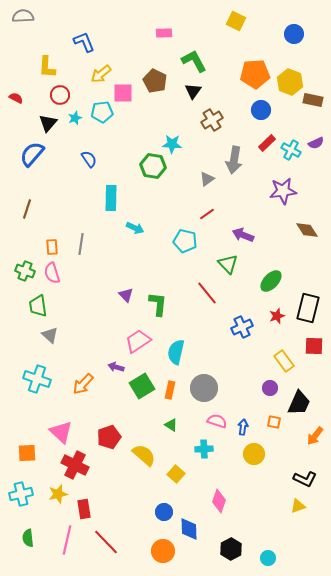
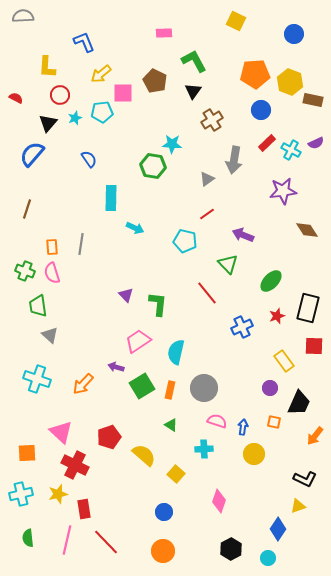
blue diamond at (189, 529): moved 89 px right; rotated 35 degrees clockwise
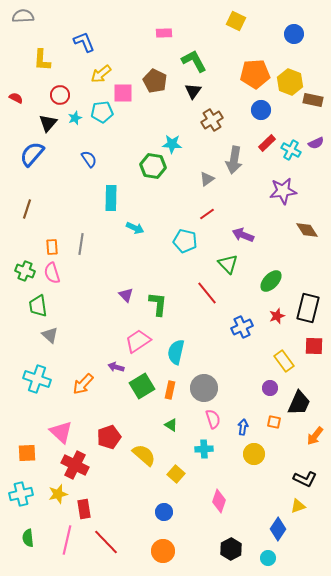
yellow L-shape at (47, 67): moved 5 px left, 7 px up
pink semicircle at (217, 421): moved 4 px left, 2 px up; rotated 54 degrees clockwise
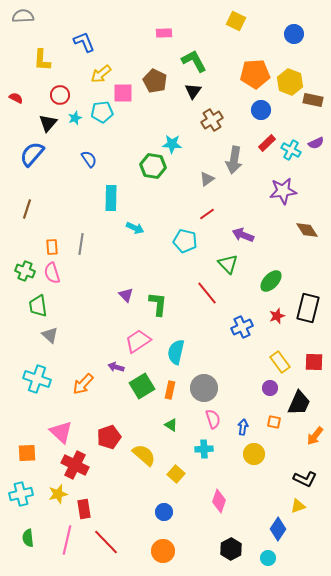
red square at (314, 346): moved 16 px down
yellow rectangle at (284, 361): moved 4 px left, 1 px down
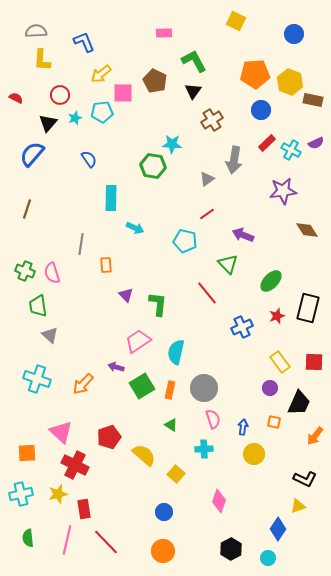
gray semicircle at (23, 16): moved 13 px right, 15 px down
orange rectangle at (52, 247): moved 54 px right, 18 px down
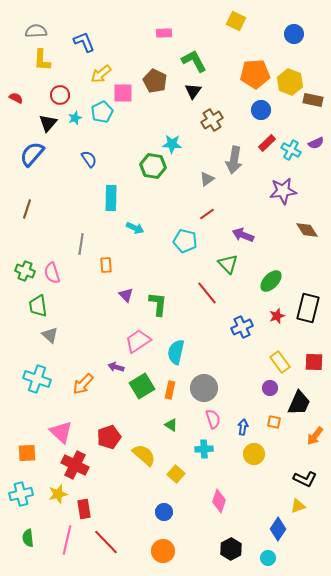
cyan pentagon at (102, 112): rotated 20 degrees counterclockwise
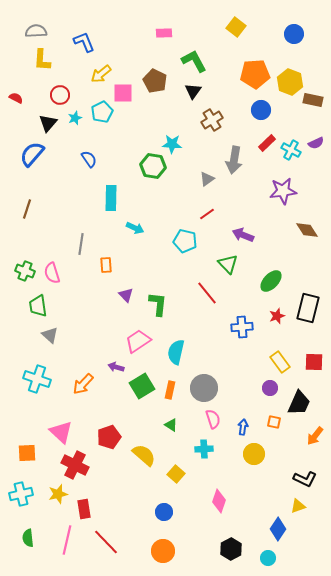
yellow square at (236, 21): moved 6 px down; rotated 12 degrees clockwise
blue cross at (242, 327): rotated 20 degrees clockwise
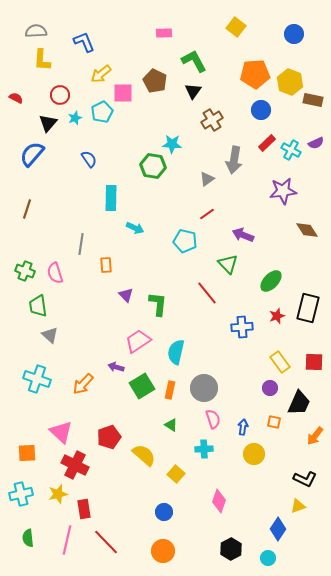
pink semicircle at (52, 273): moved 3 px right
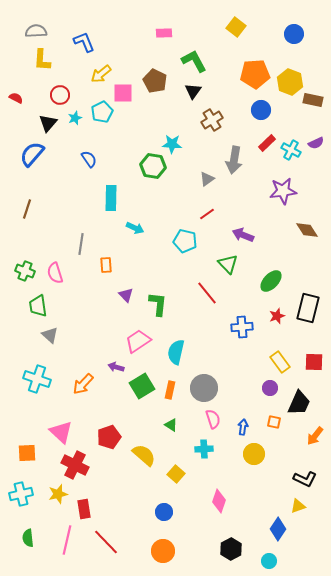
cyan circle at (268, 558): moved 1 px right, 3 px down
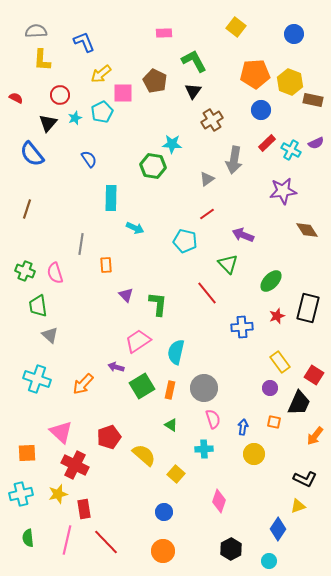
blue semicircle at (32, 154): rotated 80 degrees counterclockwise
red square at (314, 362): moved 13 px down; rotated 30 degrees clockwise
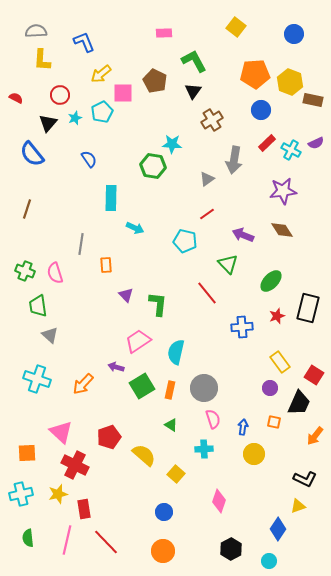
brown diamond at (307, 230): moved 25 px left
